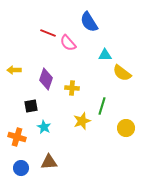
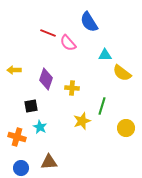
cyan star: moved 4 px left
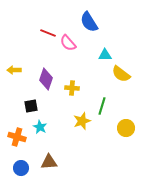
yellow semicircle: moved 1 px left, 1 px down
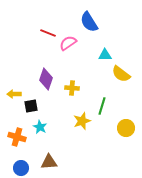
pink semicircle: rotated 96 degrees clockwise
yellow arrow: moved 24 px down
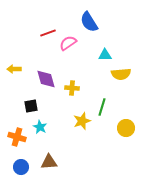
red line: rotated 42 degrees counterclockwise
yellow semicircle: rotated 42 degrees counterclockwise
purple diamond: rotated 35 degrees counterclockwise
yellow arrow: moved 25 px up
green line: moved 1 px down
blue circle: moved 1 px up
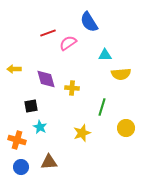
yellow star: moved 12 px down
orange cross: moved 3 px down
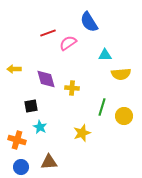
yellow circle: moved 2 px left, 12 px up
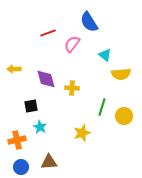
pink semicircle: moved 4 px right, 1 px down; rotated 18 degrees counterclockwise
cyan triangle: rotated 40 degrees clockwise
orange cross: rotated 30 degrees counterclockwise
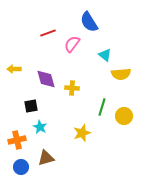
brown triangle: moved 3 px left, 4 px up; rotated 12 degrees counterclockwise
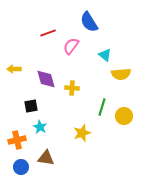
pink semicircle: moved 1 px left, 2 px down
brown triangle: rotated 24 degrees clockwise
